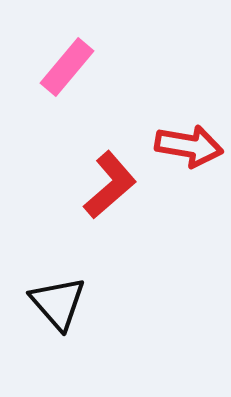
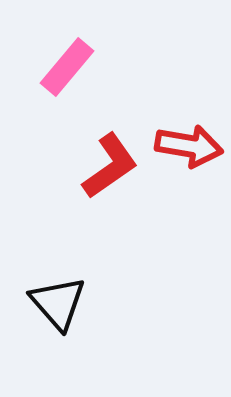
red L-shape: moved 19 px up; rotated 6 degrees clockwise
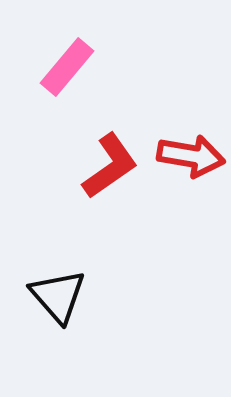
red arrow: moved 2 px right, 10 px down
black triangle: moved 7 px up
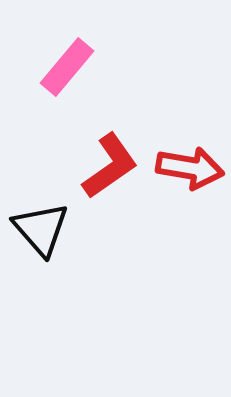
red arrow: moved 1 px left, 12 px down
black triangle: moved 17 px left, 67 px up
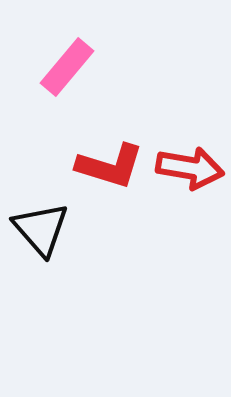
red L-shape: rotated 52 degrees clockwise
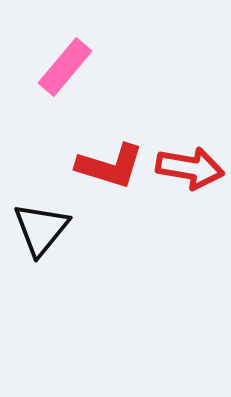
pink rectangle: moved 2 px left
black triangle: rotated 20 degrees clockwise
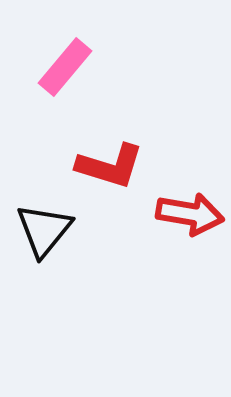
red arrow: moved 46 px down
black triangle: moved 3 px right, 1 px down
